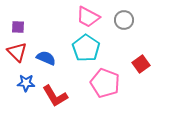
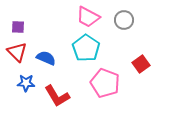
red L-shape: moved 2 px right
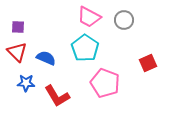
pink trapezoid: moved 1 px right
cyan pentagon: moved 1 px left
red square: moved 7 px right, 1 px up; rotated 12 degrees clockwise
